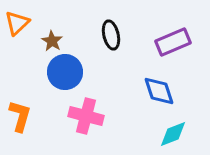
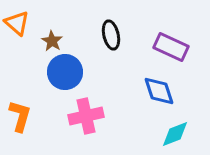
orange triangle: rotated 36 degrees counterclockwise
purple rectangle: moved 2 px left, 5 px down; rotated 48 degrees clockwise
pink cross: rotated 28 degrees counterclockwise
cyan diamond: moved 2 px right
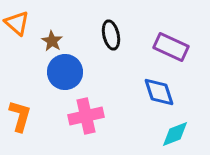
blue diamond: moved 1 px down
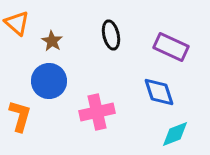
blue circle: moved 16 px left, 9 px down
pink cross: moved 11 px right, 4 px up
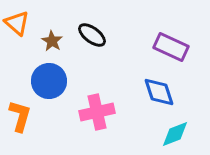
black ellipse: moved 19 px left; rotated 40 degrees counterclockwise
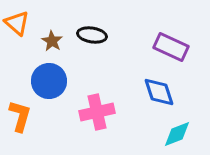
black ellipse: rotated 28 degrees counterclockwise
cyan diamond: moved 2 px right
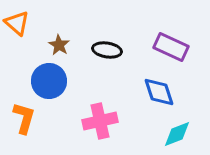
black ellipse: moved 15 px right, 15 px down
brown star: moved 7 px right, 4 px down
pink cross: moved 3 px right, 9 px down
orange L-shape: moved 4 px right, 2 px down
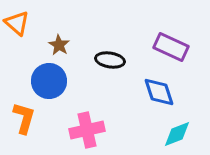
black ellipse: moved 3 px right, 10 px down
pink cross: moved 13 px left, 9 px down
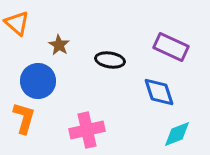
blue circle: moved 11 px left
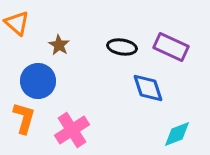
black ellipse: moved 12 px right, 13 px up
blue diamond: moved 11 px left, 4 px up
pink cross: moved 15 px left; rotated 20 degrees counterclockwise
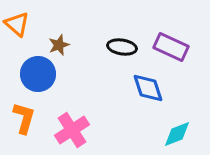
orange triangle: moved 1 px down
brown star: rotated 20 degrees clockwise
blue circle: moved 7 px up
